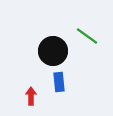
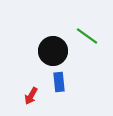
red arrow: rotated 150 degrees counterclockwise
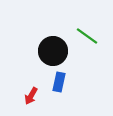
blue rectangle: rotated 18 degrees clockwise
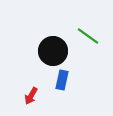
green line: moved 1 px right
blue rectangle: moved 3 px right, 2 px up
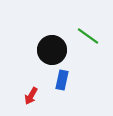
black circle: moved 1 px left, 1 px up
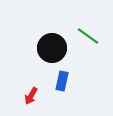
black circle: moved 2 px up
blue rectangle: moved 1 px down
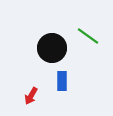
blue rectangle: rotated 12 degrees counterclockwise
